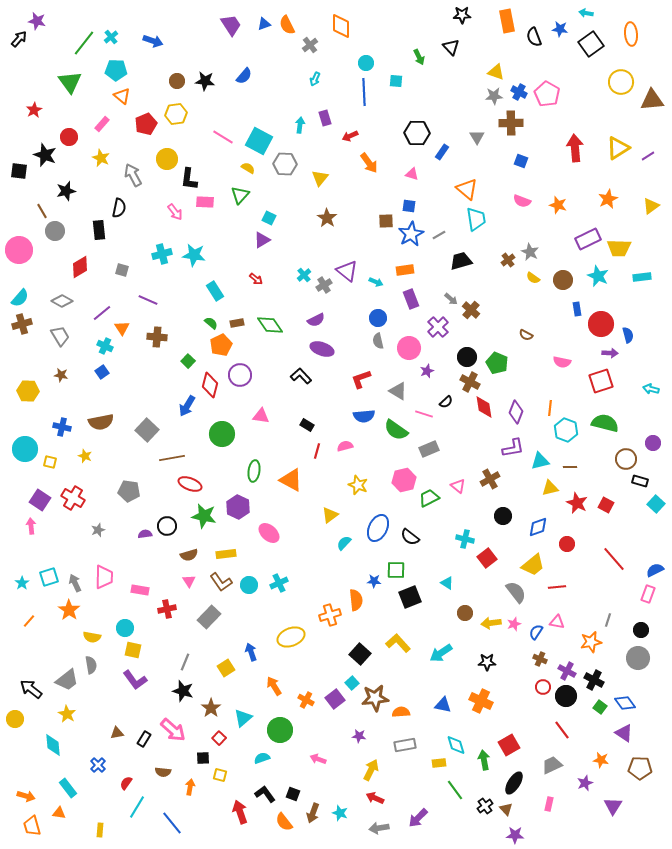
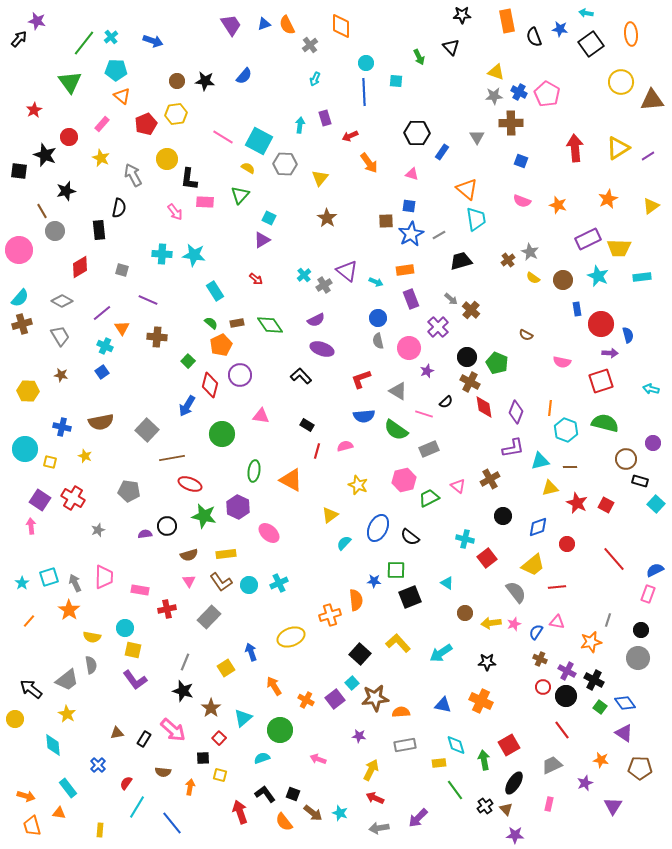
cyan cross at (162, 254): rotated 18 degrees clockwise
brown arrow at (313, 813): rotated 72 degrees counterclockwise
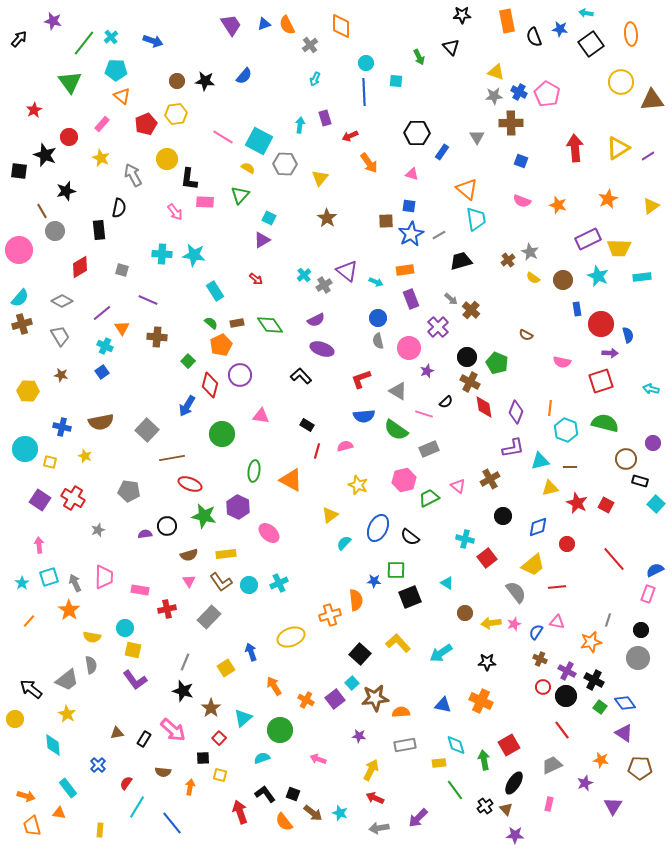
purple star at (37, 21): moved 16 px right
pink arrow at (31, 526): moved 8 px right, 19 px down
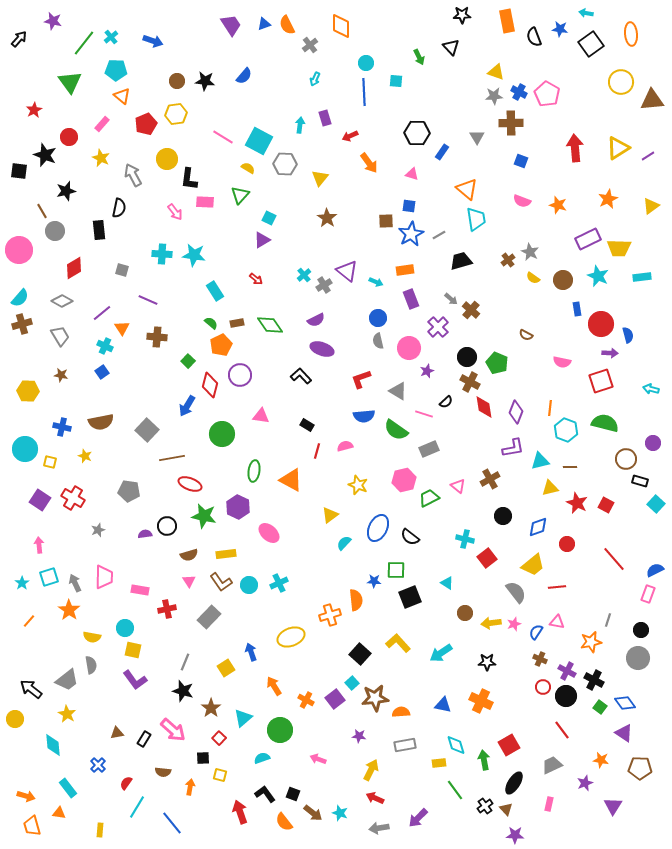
red diamond at (80, 267): moved 6 px left, 1 px down
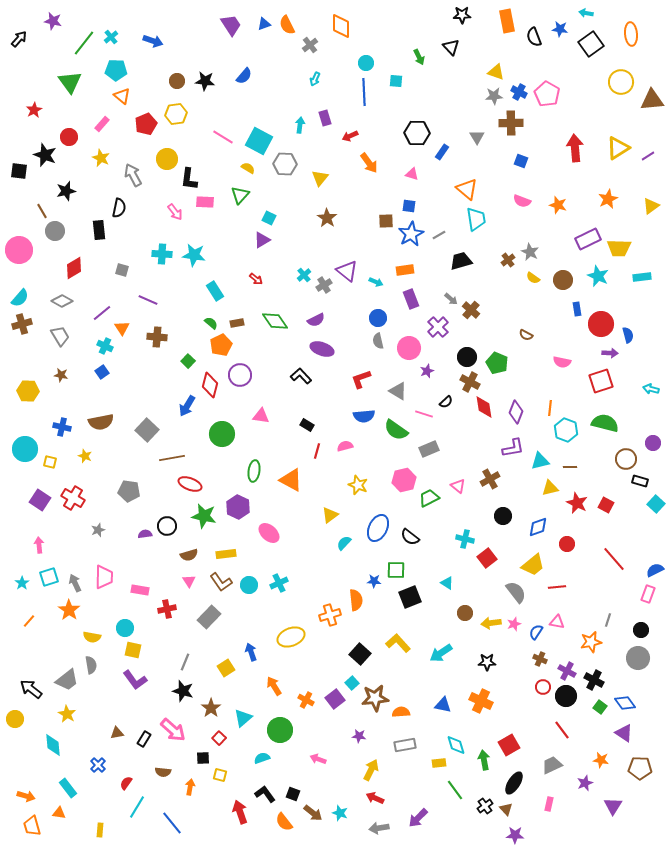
green diamond at (270, 325): moved 5 px right, 4 px up
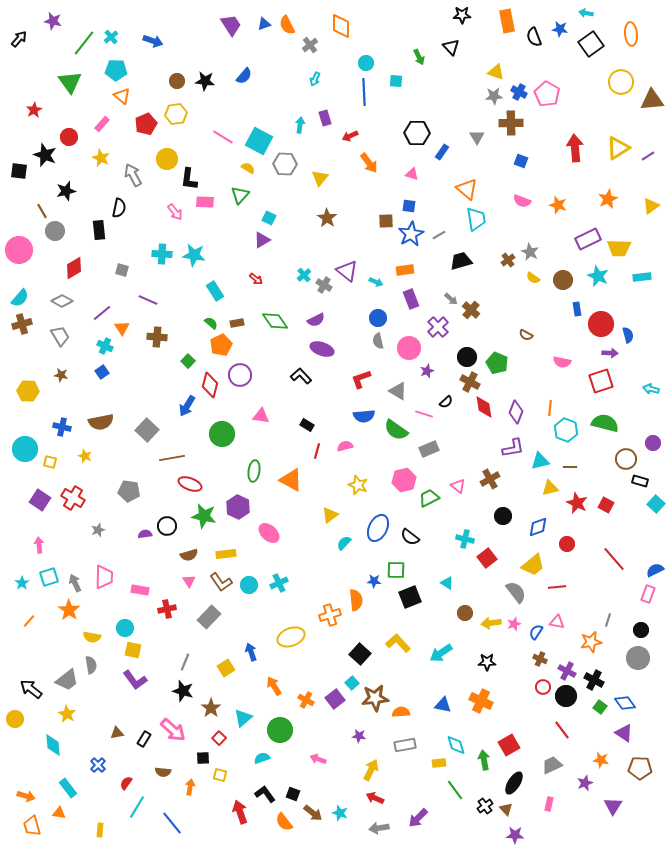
gray cross at (324, 285): rotated 28 degrees counterclockwise
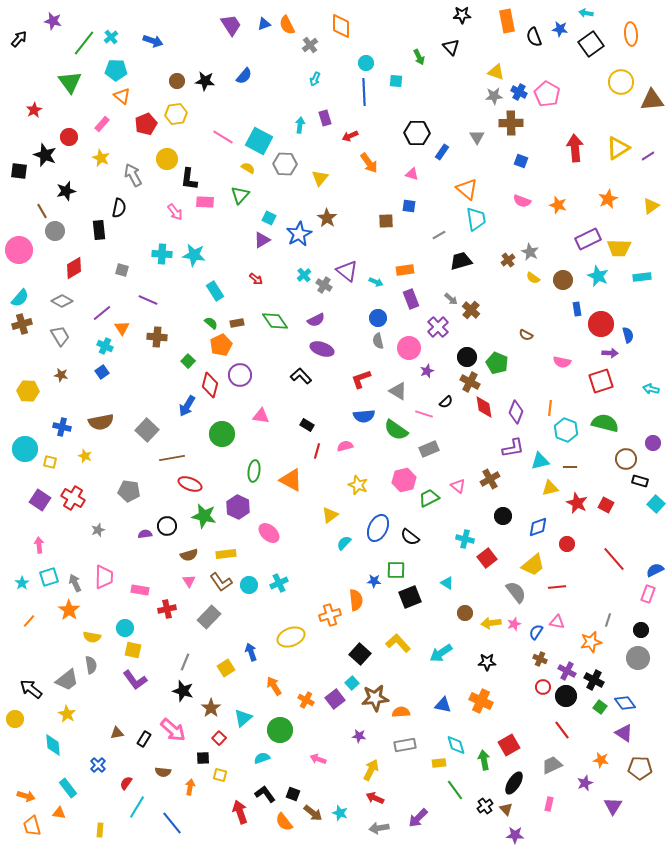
blue star at (411, 234): moved 112 px left
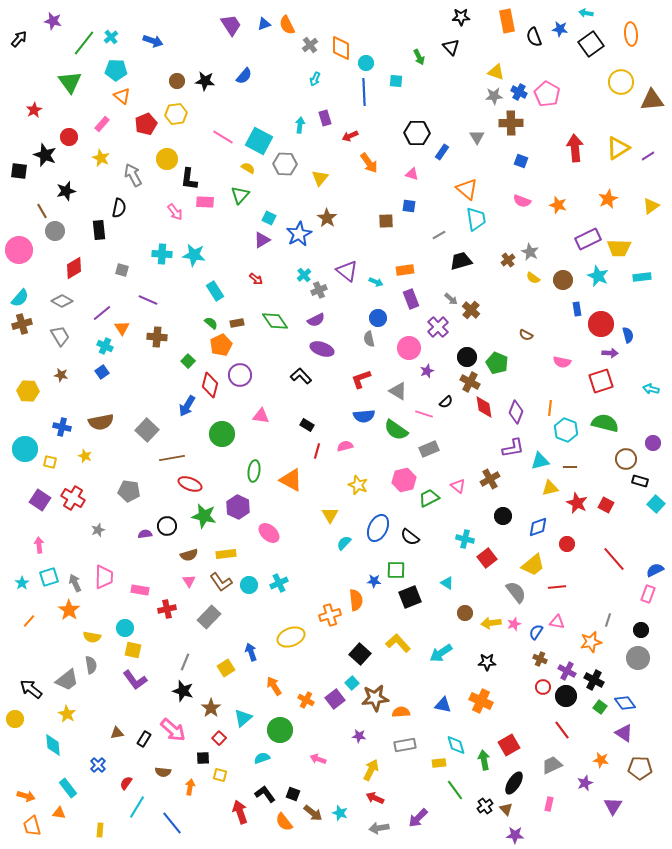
black star at (462, 15): moved 1 px left, 2 px down
orange diamond at (341, 26): moved 22 px down
gray cross at (324, 285): moved 5 px left, 5 px down; rotated 35 degrees clockwise
gray semicircle at (378, 341): moved 9 px left, 2 px up
yellow triangle at (330, 515): rotated 24 degrees counterclockwise
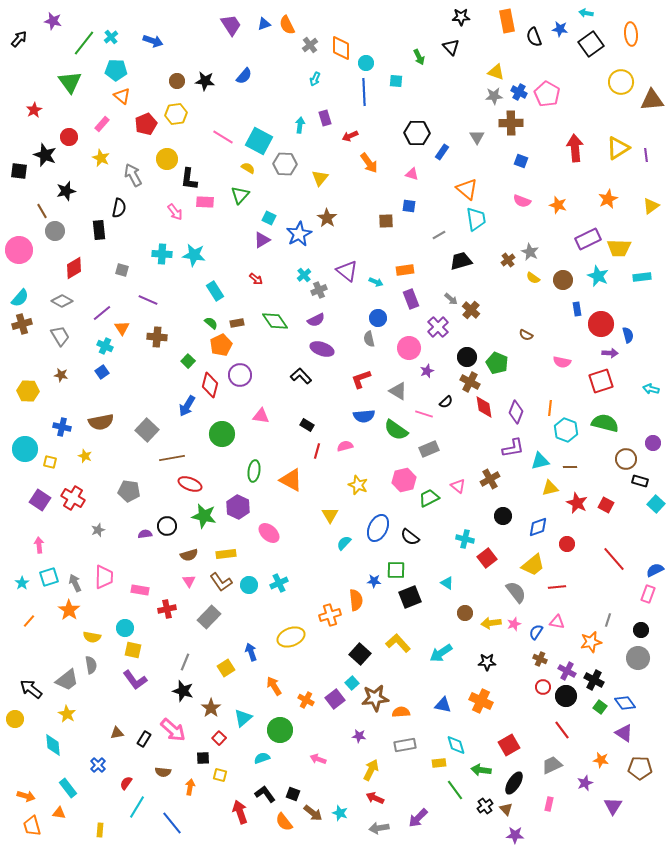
purple line at (648, 156): moved 2 px left, 1 px up; rotated 64 degrees counterclockwise
green arrow at (484, 760): moved 3 px left, 10 px down; rotated 72 degrees counterclockwise
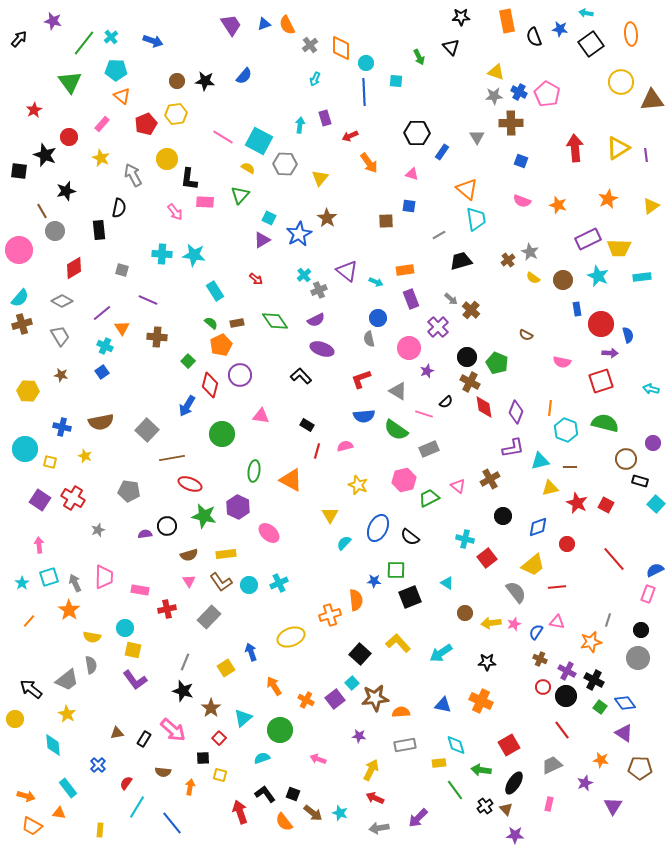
orange trapezoid at (32, 826): rotated 45 degrees counterclockwise
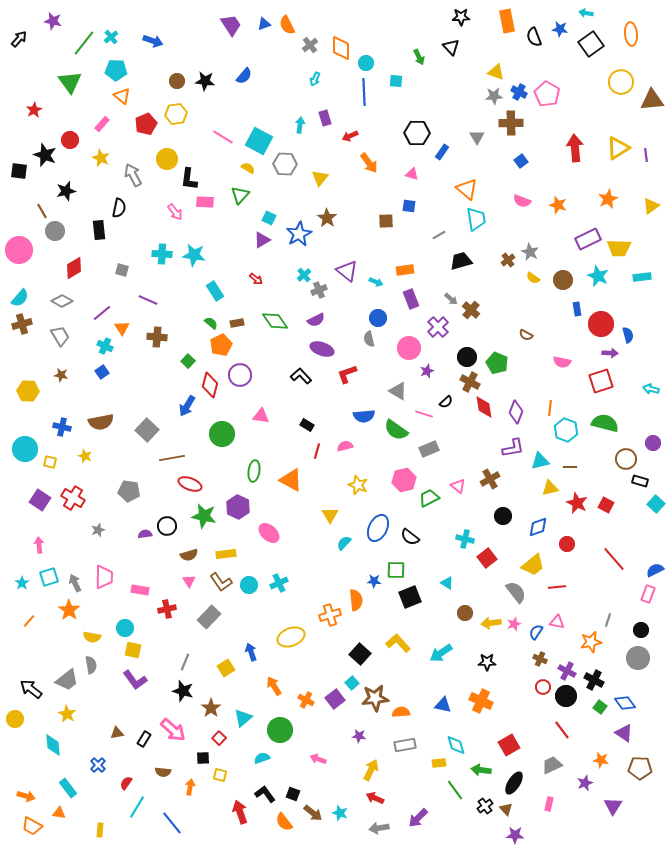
red circle at (69, 137): moved 1 px right, 3 px down
blue square at (521, 161): rotated 32 degrees clockwise
red L-shape at (361, 379): moved 14 px left, 5 px up
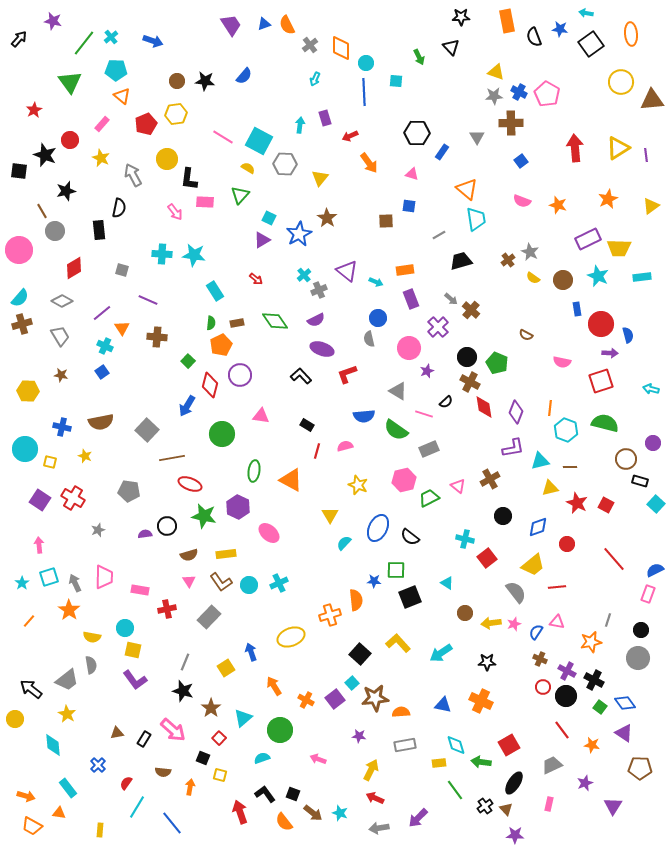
green semicircle at (211, 323): rotated 56 degrees clockwise
black square at (203, 758): rotated 24 degrees clockwise
orange star at (601, 760): moved 9 px left, 15 px up
green arrow at (481, 770): moved 8 px up
